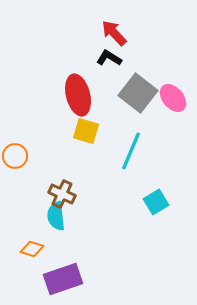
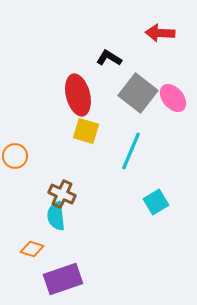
red arrow: moved 46 px right; rotated 44 degrees counterclockwise
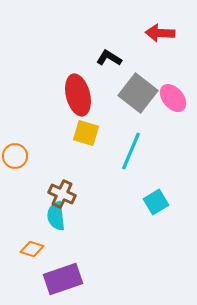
yellow square: moved 2 px down
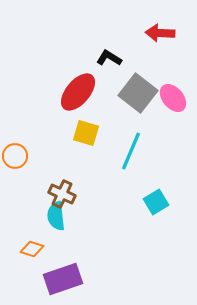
red ellipse: moved 3 px up; rotated 54 degrees clockwise
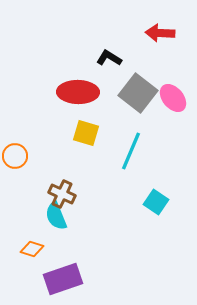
red ellipse: rotated 51 degrees clockwise
cyan square: rotated 25 degrees counterclockwise
cyan semicircle: rotated 16 degrees counterclockwise
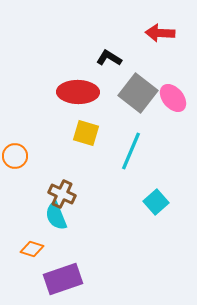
cyan square: rotated 15 degrees clockwise
